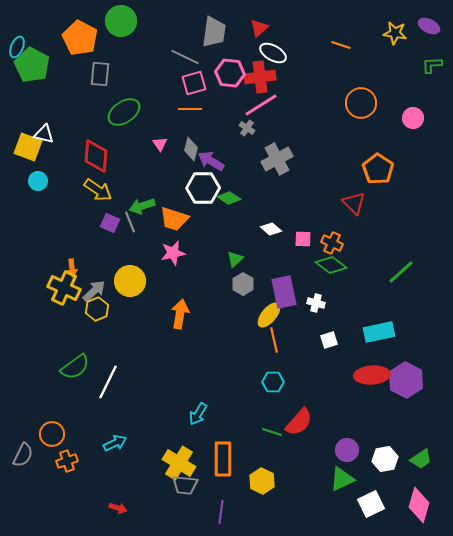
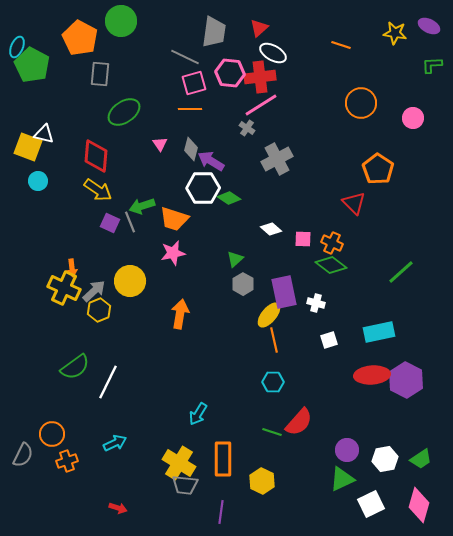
yellow hexagon at (97, 309): moved 2 px right, 1 px down
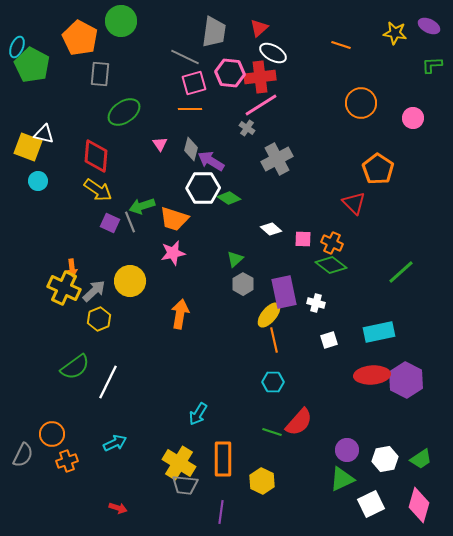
yellow hexagon at (99, 310): moved 9 px down
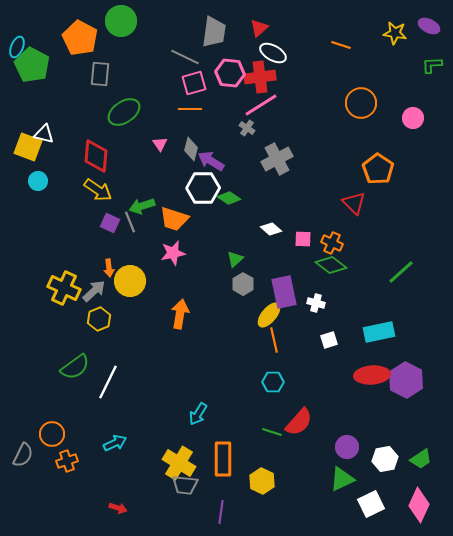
orange arrow at (72, 268): moved 37 px right
purple circle at (347, 450): moved 3 px up
pink diamond at (419, 505): rotated 8 degrees clockwise
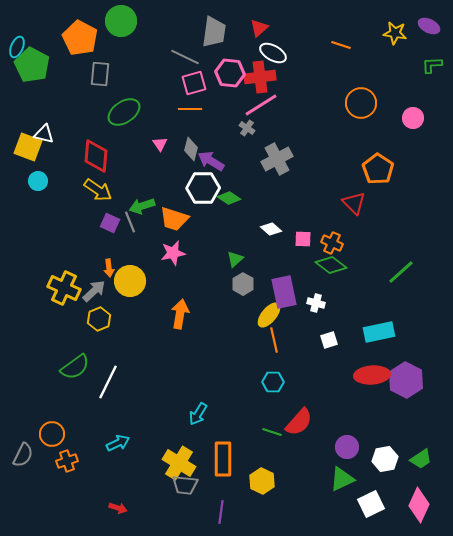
cyan arrow at (115, 443): moved 3 px right
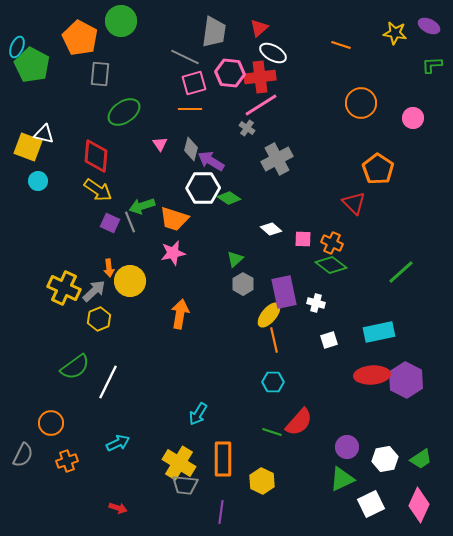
orange circle at (52, 434): moved 1 px left, 11 px up
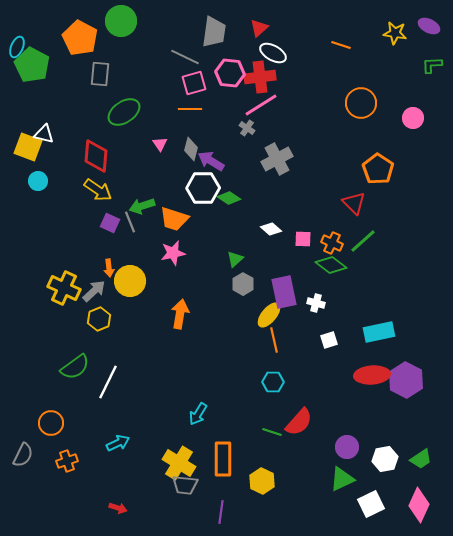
green line at (401, 272): moved 38 px left, 31 px up
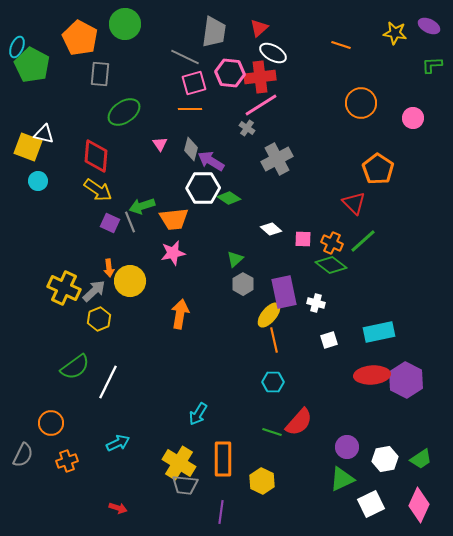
green circle at (121, 21): moved 4 px right, 3 px down
orange trapezoid at (174, 219): rotated 24 degrees counterclockwise
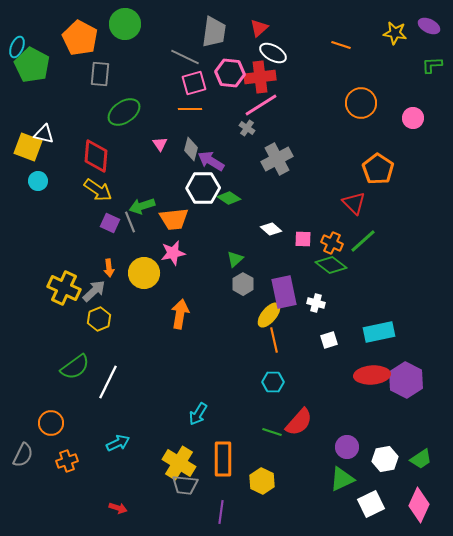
yellow circle at (130, 281): moved 14 px right, 8 px up
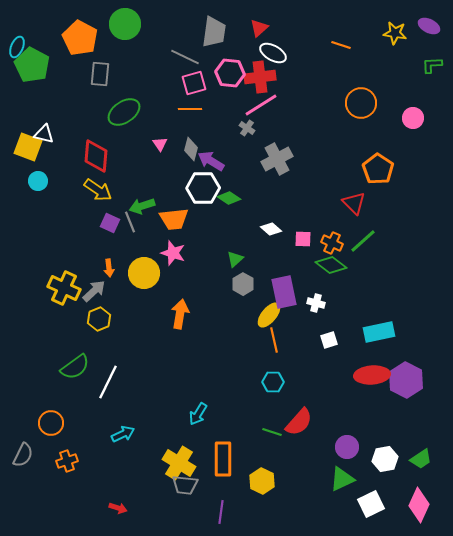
pink star at (173, 253): rotated 30 degrees clockwise
cyan arrow at (118, 443): moved 5 px right, 9 px up
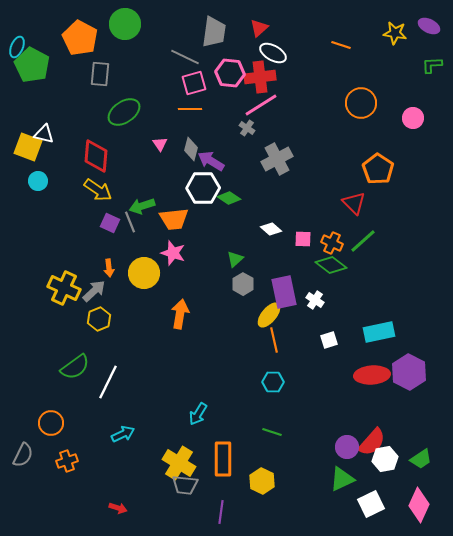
white cross at (316, 303): moved 1 px left, 3 px up; rotated 18 degrees clockwise
purple hexagon at (406, 380): moved 3 px right, 8 px up
red semicircle at (299, 422): moved 73 px right, 20 px down
